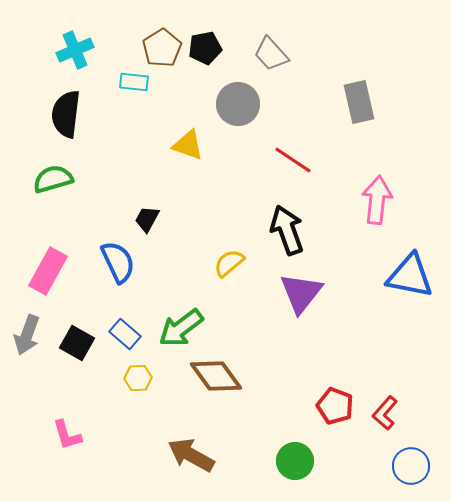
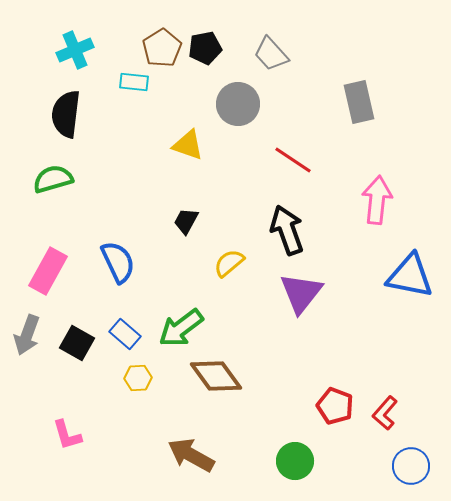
black trapezoid: moved 39 px right, 2 px down
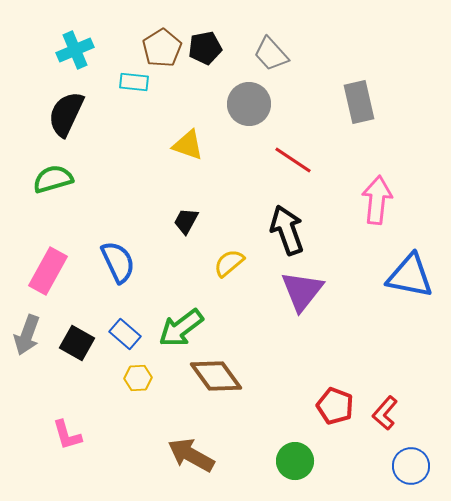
gray circle: moved 11 px right
black semicircle: rotated 18 degrees clockwise
purple triangle: moved 1 px right, 2 px up
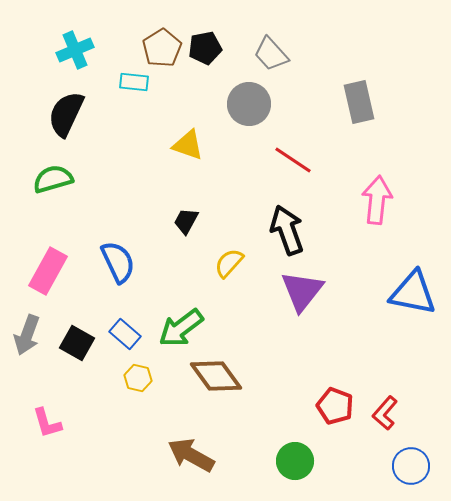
yellow semicircle: rotated 8 degrees counterclockwise
blue triangle: moved 3 px right, 17 px down
yellow hexagon: rotated 16 degrees clockwise
pink L-shape: moved 20 px left, 12 px up
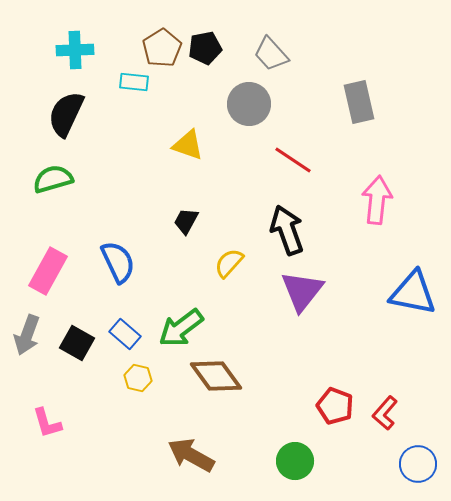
cyan cross: rotated 21 degrees clockwise
blue circle: moved 7 px right, 2 px up
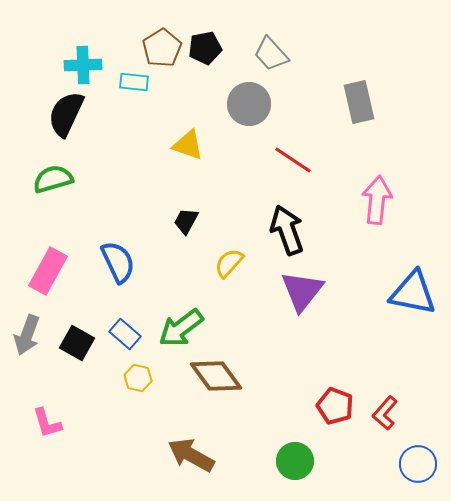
cyan cross: moved 8 px right, 15 px down
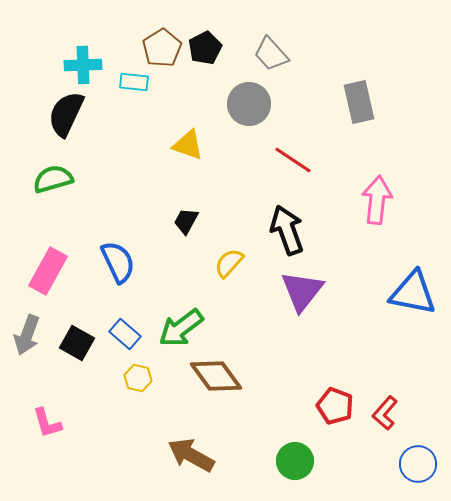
black pentagon: rotated 16 degrees counterclockwise
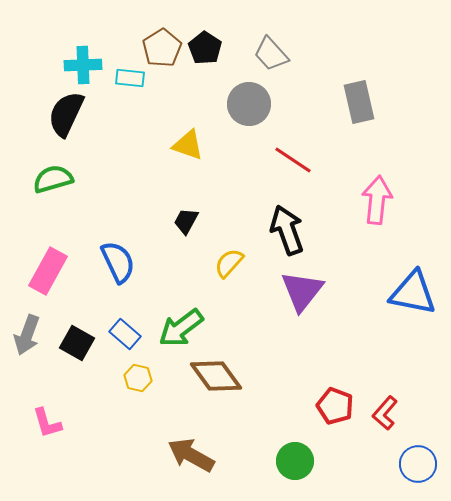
black pentagon: rotated 12 degrees counterclockwise
cyan rectangle: moved 4 px left, 4 px up
